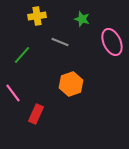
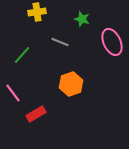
yellow cross: moved 4 px up
red rectangle: rotated 36 degrees clockwise
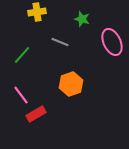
pink line: moved 8 px right, 2 px down
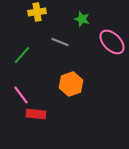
pink ellipse: rotated 20 degrees counterclockwise
red rectangle: rotated 36 degrees clockwise
